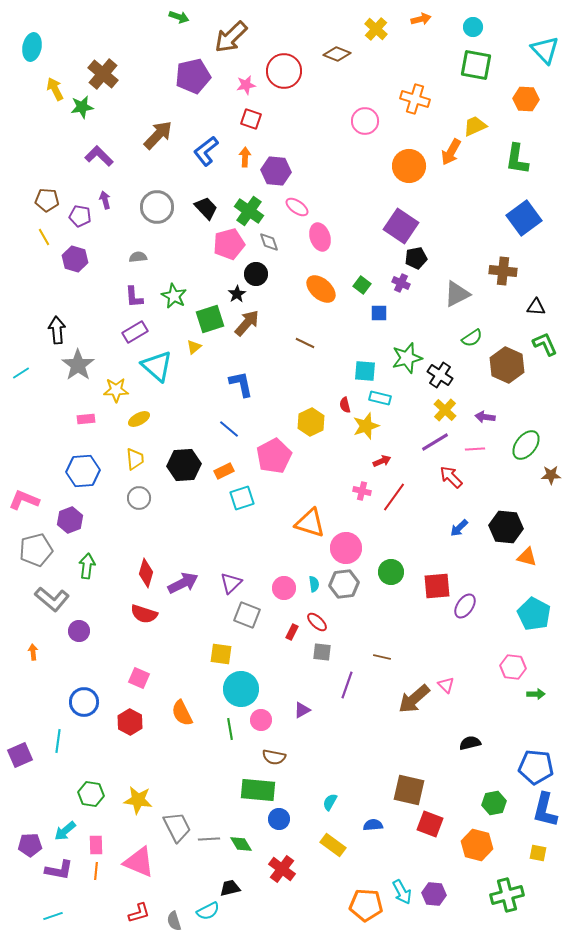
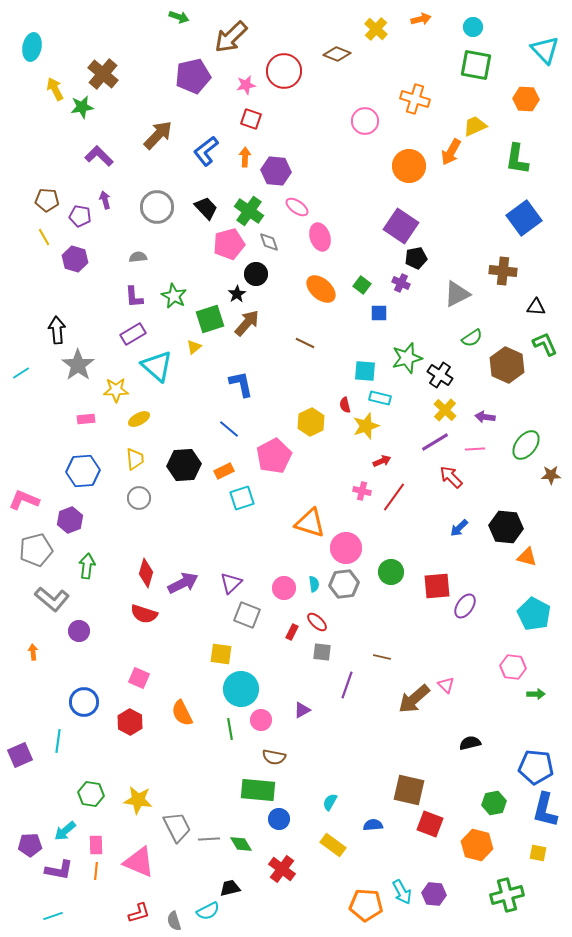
purple rectangle at (135, 332): moved 2 px left, 2 px down
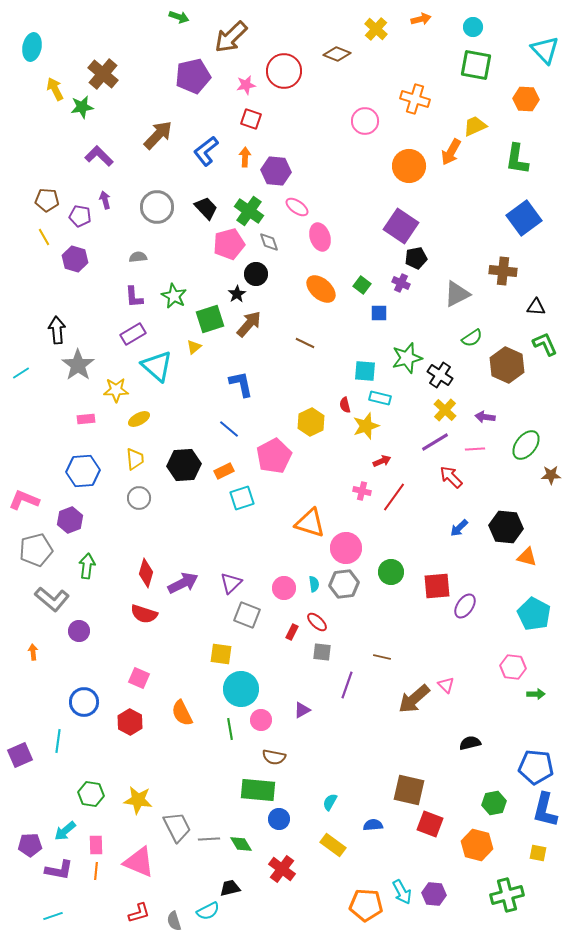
brown arrow at (247, 323): moved 2 px right, 1 px down
